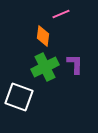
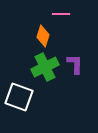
pink line: rotated 24 degrees clockwise
orange diamond: rotated 10 degrees clockwise
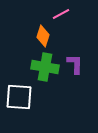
pink line: rotated 30 degrees counterclockwise
green cross: rotated 36 degrees clockwise
white square: rotated 16 degrees counterclockwise
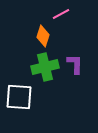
green cross: rotated 24 degrees counterclockwise
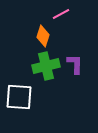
green cross: moved 1 px right, 1 px up
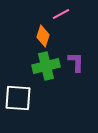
purple L-shape: moved 1 px right, 2 px up
white square: moved 1 px left, 1 px down
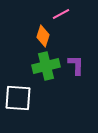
purple L-shape: moved 3 px down
